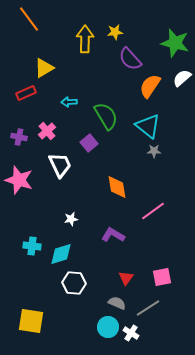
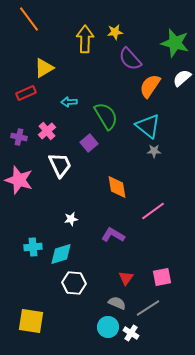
cyan cross: moved 1 px right, 1 px down; rotated 12 degrees counterclockwise
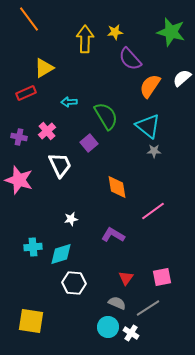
green star: moved 4 px left, 11 px up
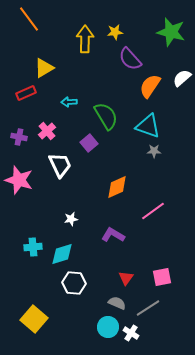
cyan triangle: rotated 20 degrees counterclockwise
orange diamond: rotated 75 degrees clockwise
cyan diamond: moved 1 px right
yellow square: moved 3 px right, 2 px up; rotated 32 degrees clockwise
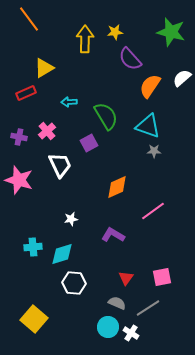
purple square: rotated 12 degrees clockwise
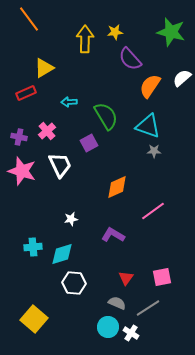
pink star: moved 3 px right, 9 px up
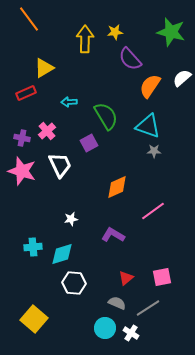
purple cross: moved 3 px right, 1 px down
red triangle: rotated 14 degrees clockwise
cyan circle: moved 3 px left, 1 px down
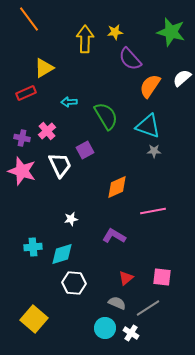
purple square: moved 4 px left, 7 px down
pink line: rotated 25 degrees clockwise
purple L-shape: moved 1 px right, 1 px down
pink square: rotated 18 degrees clockwise
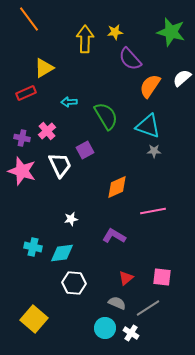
cyan cross: rotated 18 degrees clockwise
cyan diamond: moved 1 px up; rotated 10 degrees clockwise
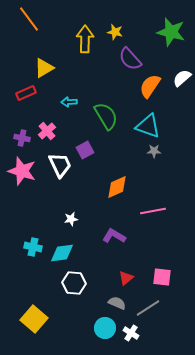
yellow star: rotated 21 degrees clockwise
